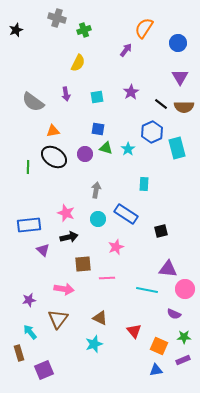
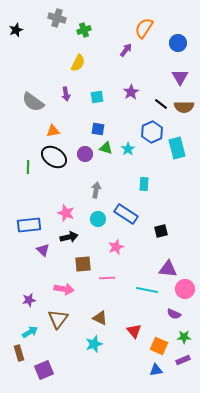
cyan arrow at (30, 332): rotated 98 degrees clockwise
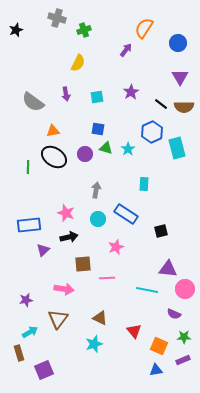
purple triangle at (43, 250): rotated 32 degrees clockwise
purple star at (29, 300): moved 3 px left
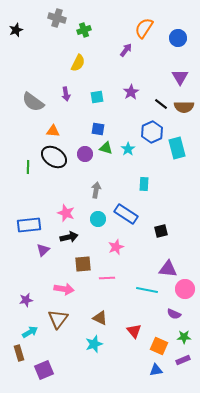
blue circle at (178, 43): moved 5 px up
orange triangle at (53, 131): rotated 16 degrees clockwise
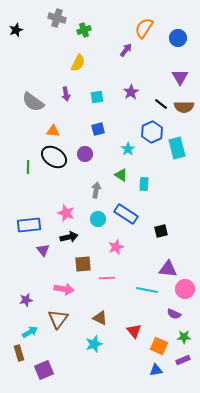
blue square at (98, 129): rotated 24 degrees counterclockwise
green triangle at (106, 148): moved 15 px right, 27 px down; rotated 16 degrees clockwise
purple triangle at (43, 250): rotated 24 degrees counterclockwise
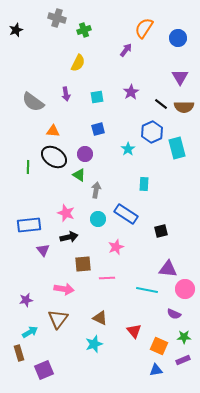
green triangle at (121, 175): moved 42 px left
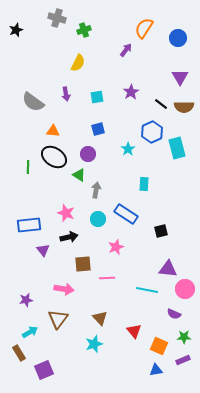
purple circle at (85, 154): moved 3 px right
brown triangle at (100, 318): rotated 21 degrees clockwise
brown rectangle at (19, 353): rotated 14 degrees counterclockwise
